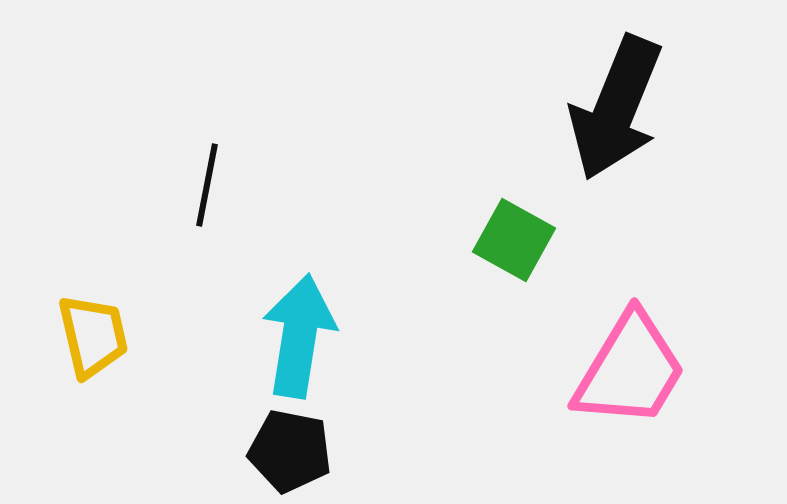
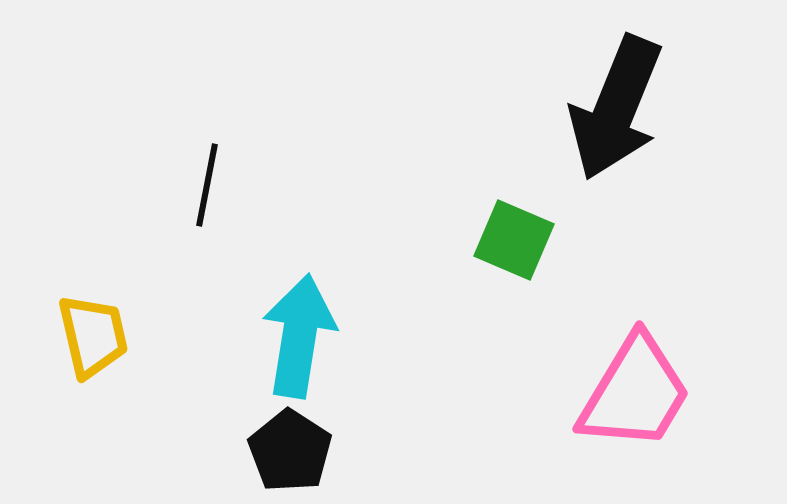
green square: rotated 6 degrees counterclockwise
pink trapezoid: moved 5 px right, 23 px down
black pentagon: rotated 22 degrees clockwise
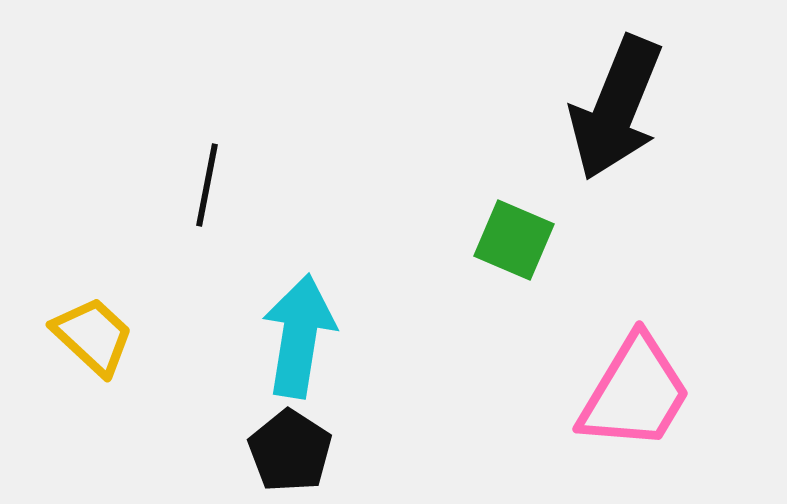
yellow trapezoid: rotated 34 degrees counterclockwise
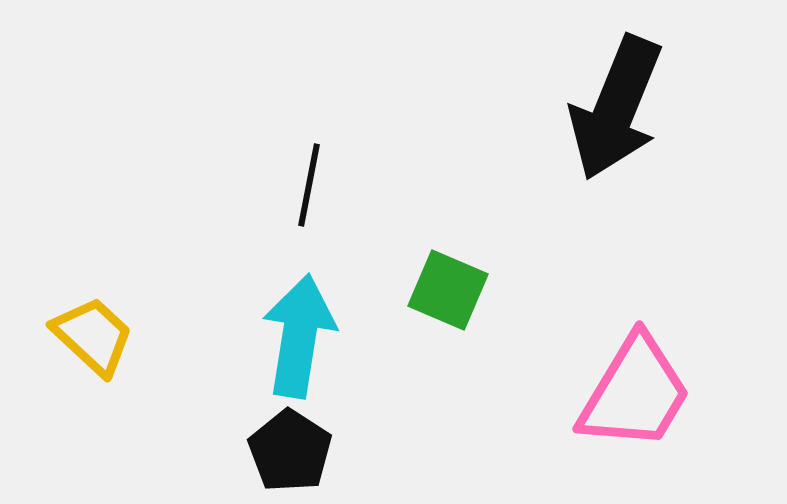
black line: moved 102 px right
green square: moved 66 px left, 50 px down
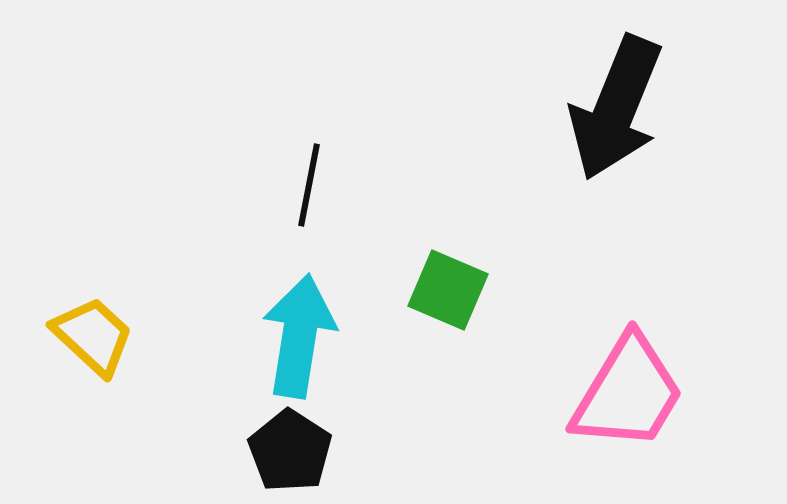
pink trapezoid: moved 7 px left
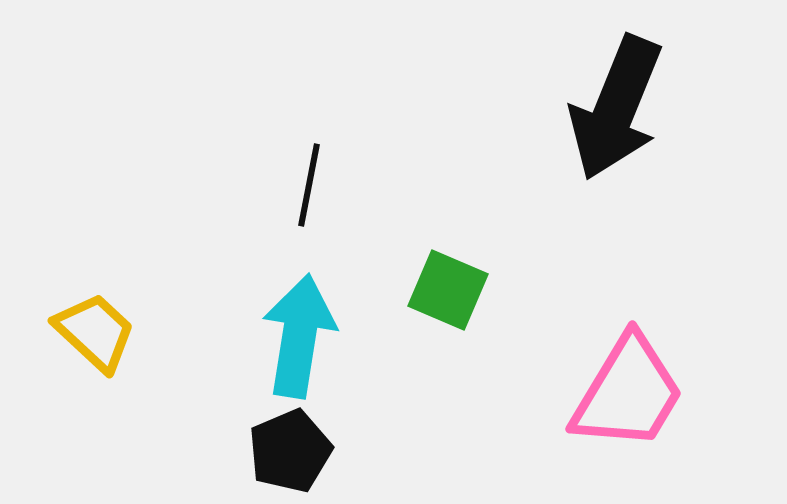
yellow trapezoid: moved 2 px right, 4 px up
black pentagon: rotated 16 degrees clockwise
